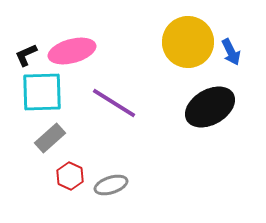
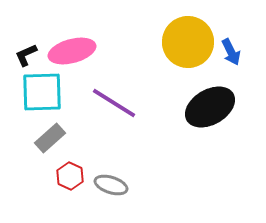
gray ellipse: rotated 36 degrees clockwise
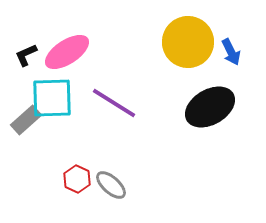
pink ellipse: moved 5 px left, 1 px down; rotated 18 degrees counterclockwise
cyan square: moved 10 px right, 6 px down
gray rectangle: moved 24 px left, 18 px up
red hexagon: moved 7 px right, 3 px down
gray ellipse: rotated 24 degrees clockwise
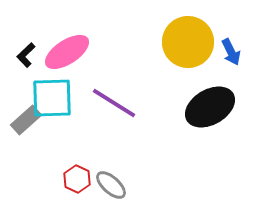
black L-shape: rotated 20 degrees counterclockwise
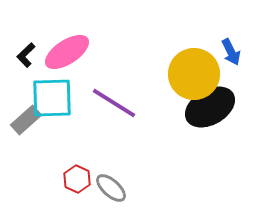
yellow circle: moved 6 px right, 32 px down
gray ellipse: moved 3 px down
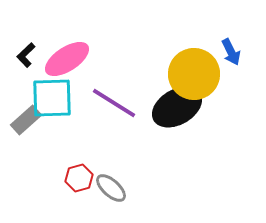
pink ellipse: moved 7 px down
black ellipse: moved 33 px left
red hexagon: moved 2 px right, 1 px up; rotated 20 degrees clockwise
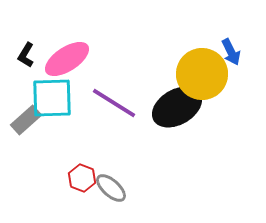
black L-shape: rotated 15 degrees counterclockwise
yellow circle: moved 8 px right
red hexagon: moved 3 px right; rotated 24 degrees counterclockwise
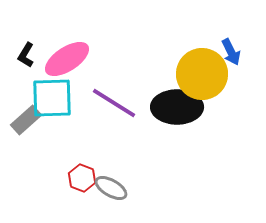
black ellipse: rotated 30 degrees clockwise
gray ellipse: rotated 12 degrees counterclockwise
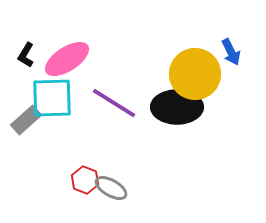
yellow circle: moved 7 px left
red hexagon: moved 3 px right, 2 px down
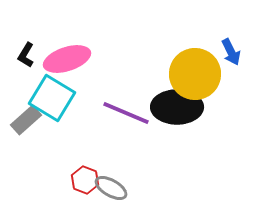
pink ellipse: rotated 15 degrees clockwise
cyan square: rotated 33 degrees clockwise
purple line: moved 12 px right, 10 px down; rotated 9 degrees counterclockwise
